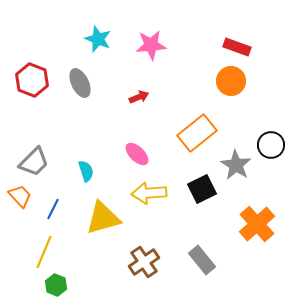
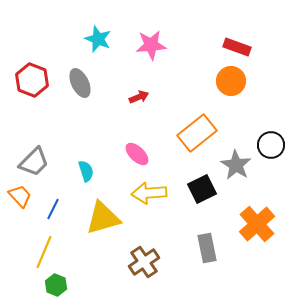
gray rectangle: moved 5 px right, 12 px up; rotated 28 degrees clockwise
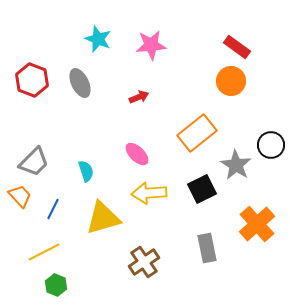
red rectangle: rotated 16 degrees clockwise
yellow line: rotated 40 degrees clockwise
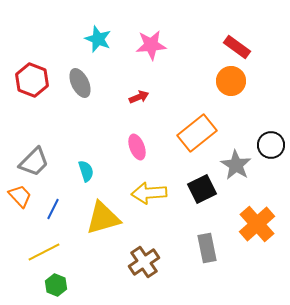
pink ellipse: moved 7 px up; rotated 25 degrees clockwise
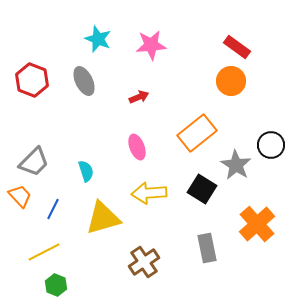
gray ellipse: moved 4 px right, 2 px up
black square: rotated 32 degrees counterclockwise
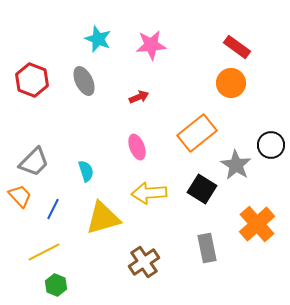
orange circle: moved 2 px down
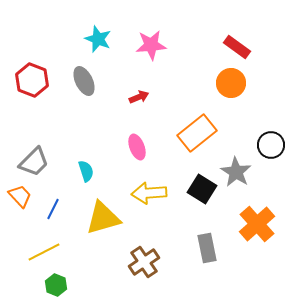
gray star: moved 7 px down
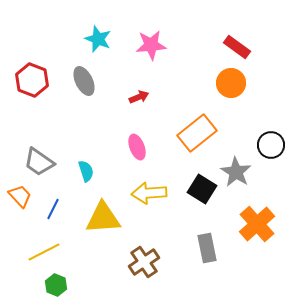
gray trapezoid: moved 5 px right; rotated 80 degrees clockwise
yellow triangle: rotated 12 degrees clockwise
